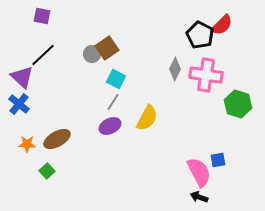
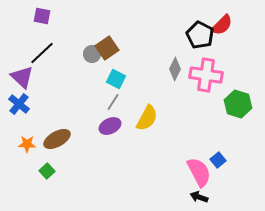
black line: moved 1 px left, 2 px up
blue square: rotated 28 degrees counterclockwise
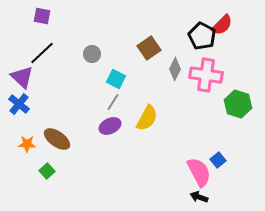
black pentagon: moved 2 px right, 1 px down
brown square: moved 42 px right
brown ellipse: rotated 64 degrees clockwise
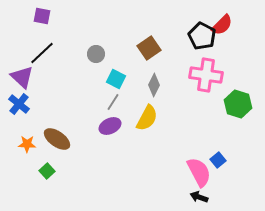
gray circle: moved 4 px right
gray diamond: moved 21 px left, 16 px down
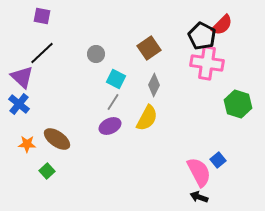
pink cross: moved 1 px right, 12 px up
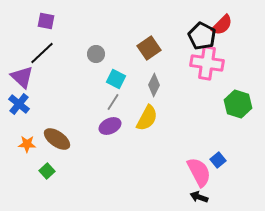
purple square: moved 4 px right, 5 px down
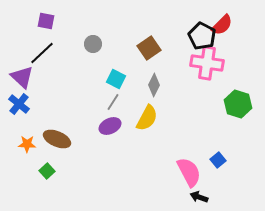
gray circle: moved 3 px left, 10 px up
brown ellipse: rotated 12 degrees counterclockwise
pink semicircle: moved 10 px left
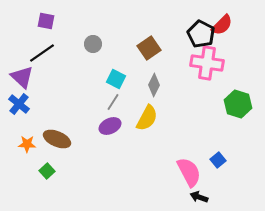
black pentagon: moved 1 px left, 2 px up
black line: rotated 8 degrees clockwise
